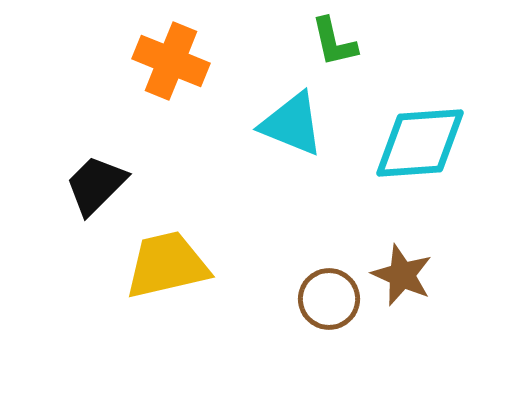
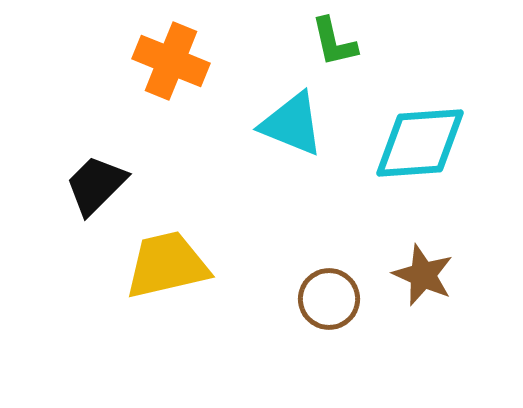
brown star: moved 21 px right
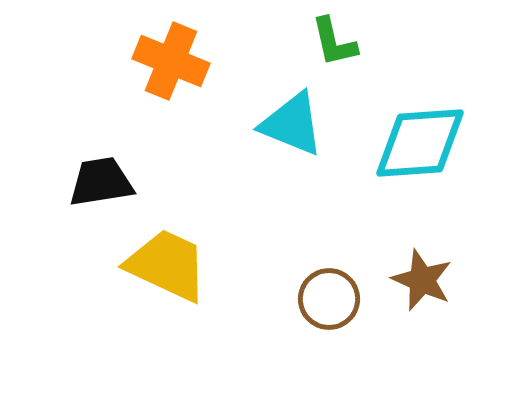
black trapezoid: moved 5 px right, 3 px up; rotated 36 degrees clockwise
yellow trapezoid: rotated 38 degrees clockwise
brown star: moved 1 px left, 5 px down
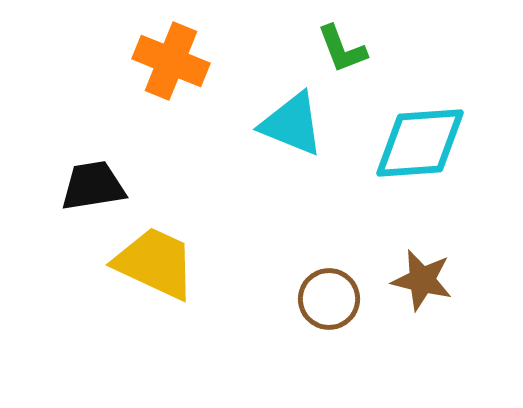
green L-shape: moved 8 px right, 7 px down; rotated 8 degrees counterclockwise
black trapezoid: moved 8 px left, 4 px down
yellow trapezoid: moved 12 px left, 2 px up
brown star: rotated 10 degrees counterclockwise
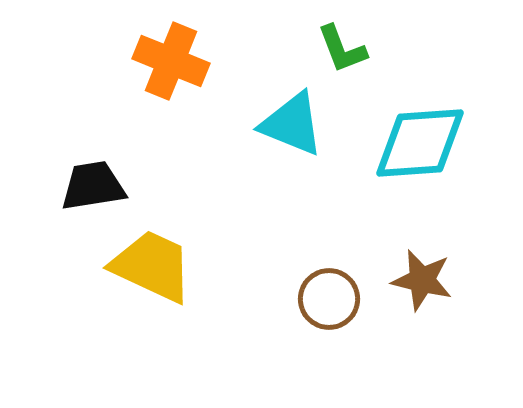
yellow trapezoid: moved 3 px left, 3 px down
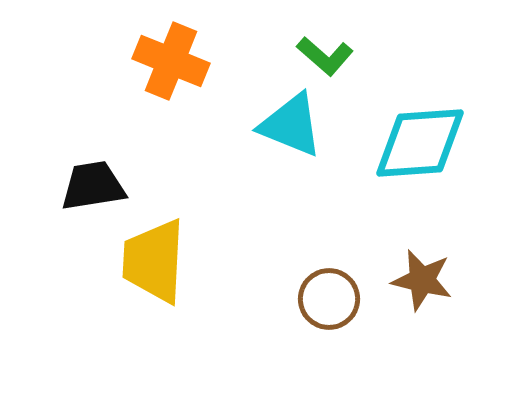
green L-shape: moved 17 px left, 7 px down; rotated 28 degrees counterclockwise
cyan triangle: moved 1 px left, 1 px down
yellow trapezoid: moved 2 px right, 5 px up; rotated 112 degrees counterclockwise
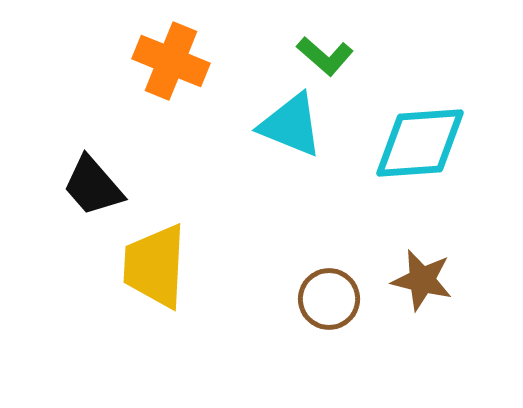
black trapezoid: rotated 122 degrees counterclockwise
yellow trapezoid: moved 1 px right, 5 px down
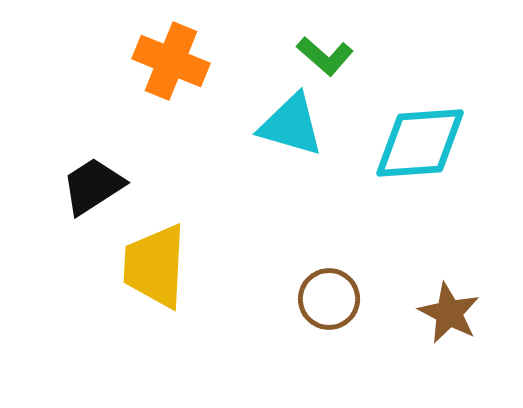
cyan triangle: rotated 6 degrees counterclockwise
black trapezoid: rotated 98 degrees clockwise
brown star: moved 27 px right, 33 px down; rotated 14 degrees clockwise
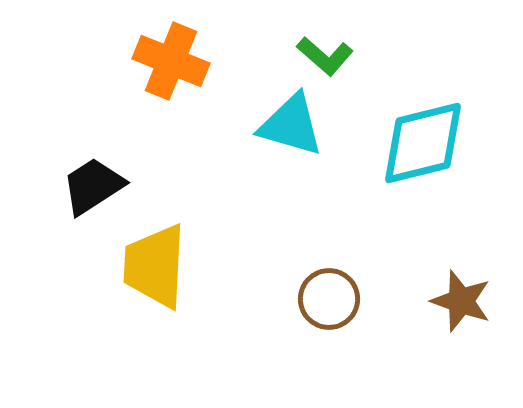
cyan diamond: moved 3 px right; rotated 10 degrees counterclockwise
brown star: moved 12 px right, 12 px up; rotated 8 degrees counterclockwise
